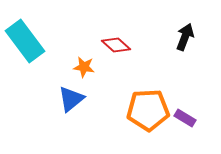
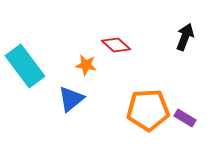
cyan rectangle: moved 25 px down
orange star: moved 2 px right, 2 px up
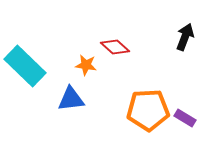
red diamond: moved 1 px left, 2 px down
cyan rectangle: rotated 9 degrees counterclockwise
blue triangle: rotated 32 degrees clockwise
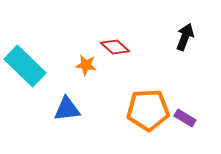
blue triangle: moved 4 px left, 10 px down
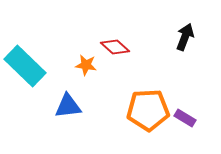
blue triangle: moved 1 px right, 3 px up
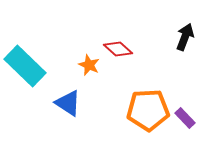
red diamond: moved 3 px right, 2 px down
orange star: moved 3 px right; rotated 15 degrees clockwise
blue triangle: moved 3 px up; rotated 40 degrees clockwise
purple rectangle: rotated 15 degrees clockwise
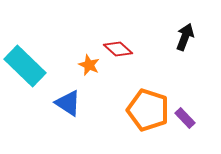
orange pentagon: rotated 21 degrees clockwise
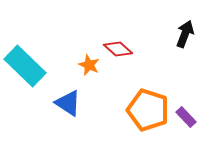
black arrow: moved 3 px up
purple rectangle: moved 1 px right, 1 px up
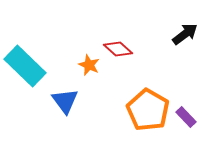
black arrow: rotated 32 degrees clockwise
blue triangle: moved 3 px left, 2 px up; rotated 20 degrees clockwise
orange pentagon: rotated 12 degrees clockwise
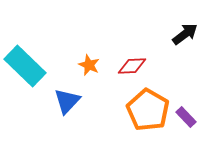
red diamond: moved 14 px right, 17 px down; rotated 44 degrees counterclockwise
blue triangle: moved 2 px right; rotated 20 degrees clockwise
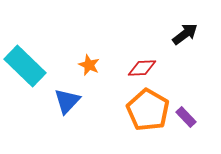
red diamond: moved 10 px right, 2 px down
